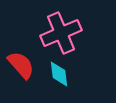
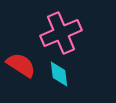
red semicircle: rotated 16 degrees counterclockwise
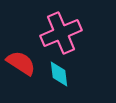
red semicircle: moved 2 px up
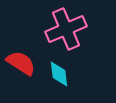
pink cross: moved 5 px right, 4 px up
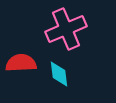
red semicircle: rotated 36 degrees counterclockwise
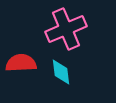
cyan diamond: moved 2 px right, 2 px up
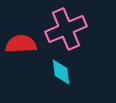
red semicircle: moved 19 px up
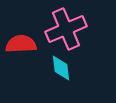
cyan diamond: moved 4 px up
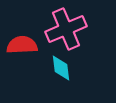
red semicircle: moved 1 px right, 1 px down
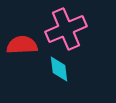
cyan diamond: moved 2 px left, 1 px down
